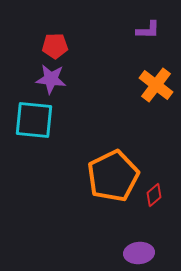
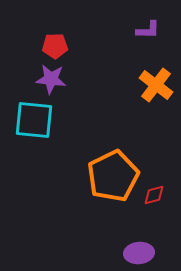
red diamond: rotated 25 degrees clockwise
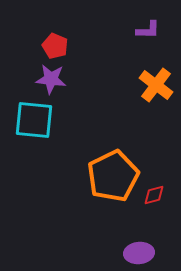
red pentagon: rotated 25 degrees clockwise
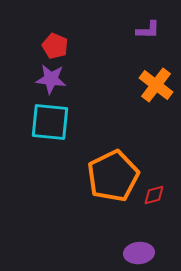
cyan square: moved 16 px right, 2 px down
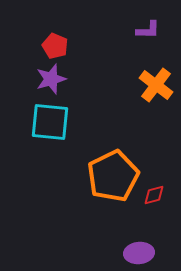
purple star: rotated 24 degrees counterclockwise
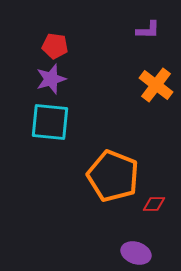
red pentagon: rotated 15 degrees counterclockwise
orange pentagon: rotated 24 degrees counterclockwise
red diamond: moved 9 px down; rotated 15 degrees clockwise
purple ellipse: moved 3 px left; rotated 24 degrees clockwise
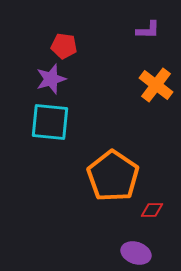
red pentagon: moved 9 px right
orange pentagon: rotated 12 degrees clockwise
red diamond: moved 2 px left, 6 px down
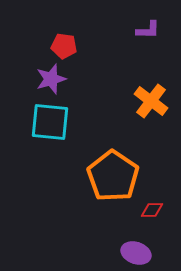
orange cross: moved 5 px left, 16 px down
